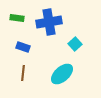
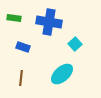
green rectangle: moved 3 px left
blue cross: rotated 20 degrees clockwise
brown line: moved 2 px left, 5 px down
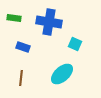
cyan square: rotated 24 degrees counterclockwise
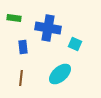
blue cross: moved 1 px left, 6 px down
blue rectangle: rotated 64 degrees clockwise
cyan ellipse: moved 2 px left
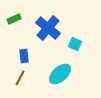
green rectangle: moved 1 px down; rotated 32 degrees counterclockwise
blue cross: rotated 30 degrees clockwise
blue rectangle: moved 1 px right, 9 px down
brown line: moved 1 px left; rotated 21 degrees clockwise
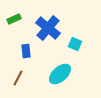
blue rectangle: moved 2 px right, 5 px up
brown line: moved 2 px left
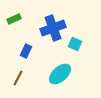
blue cross: moved 5 px right; rotated 30 degrees clockwise
blue rectangle: rotated 32 degrees clockwise
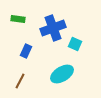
green rectangle: moved 4 px right; rotated 32 degrees clockwise
cyan ellipse: moved 2 px right; rotated 10 degrees clockwise
brown line: moved 2 px right, 3 px down
